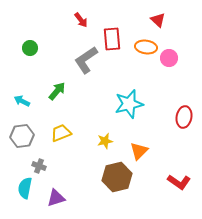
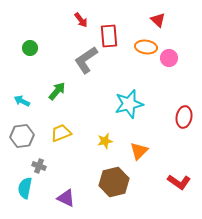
red rectangle: moved 3 px left, 3 px up
brown hexagon: moved 3 px left, 5 px down
purple triangle: moved 10 px right; rotated 42 degrees clockwise
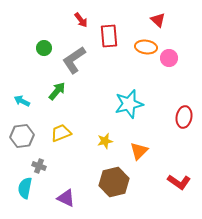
green circle: moved 14 px right
gray L-shape: moved 12 px left
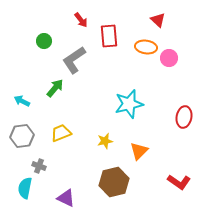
green circle: moved 7 px up
green arrow: moved 2 px left, 3 px up
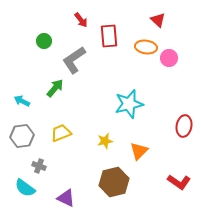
red ellipse: moved 9 px down
cyan semicircle: rotated 65 degrees counterclockwise
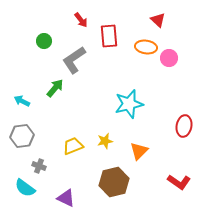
yellow trapezoid: moved 12 px right, 13 px down
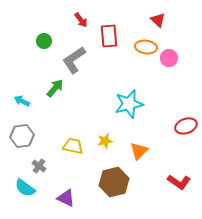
red ellipse: moved 2 px right; rotated 60 degrees clockwise
yellow trapezoid: rotated 35 degrees clockwise
gray cross: rotated 16 degrees clockwise
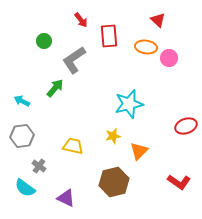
yellow star: moved 8 px right, 5 px up
